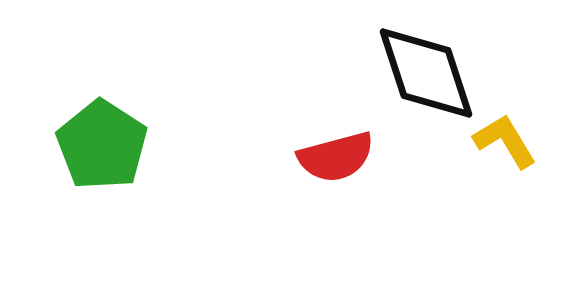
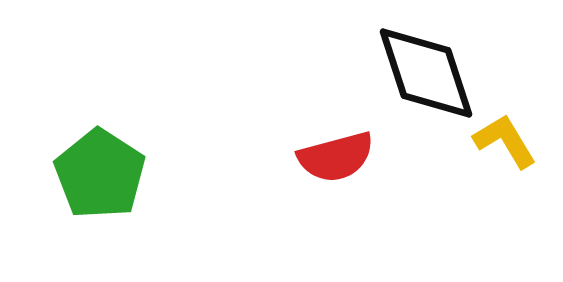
green pentagon: moved 2 px left, 29 px down
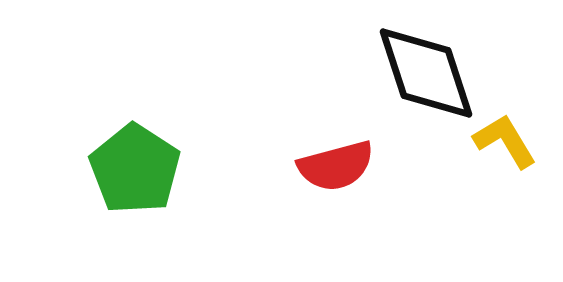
red semicircle: moved 9 px down
green pentagon: moved 35 px right, 5 px up
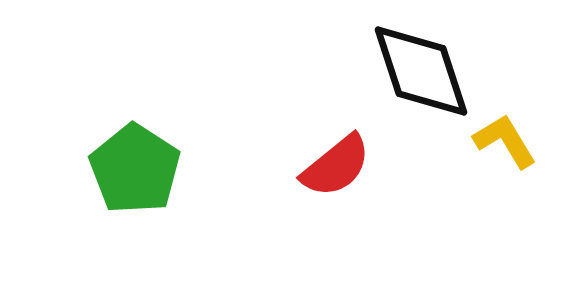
black diamond: moved 5 px left, 2 px up
red semicircle: rotated 24 degrees counterclockwise
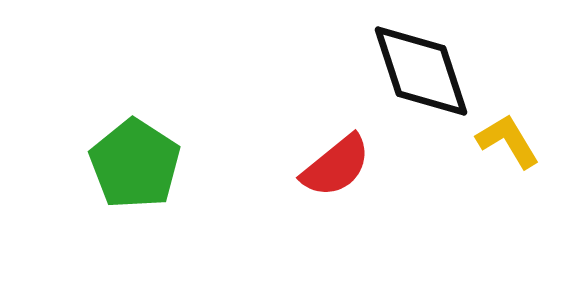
yellow L-shape: moved 3 px right
green pentagon: moved 5 px up
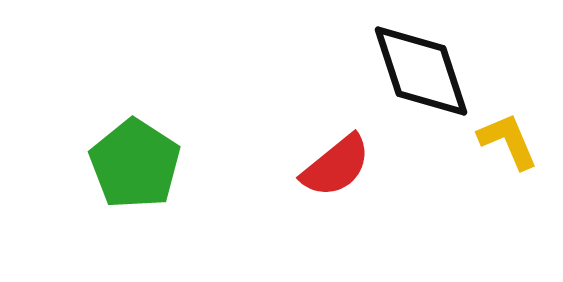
yellow L-shape: rotated 8 degrees clockwise
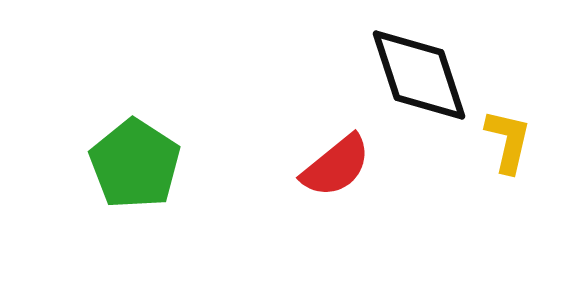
black diamond: moved 2 px left, 4 px down
yellow L-shape: rotated 36 degrees clockwise
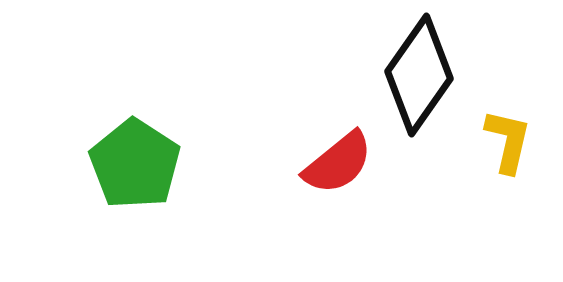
black diamond: rotated 53 degrees clockwise
red semicircle: moved 2 px right, 3 px up
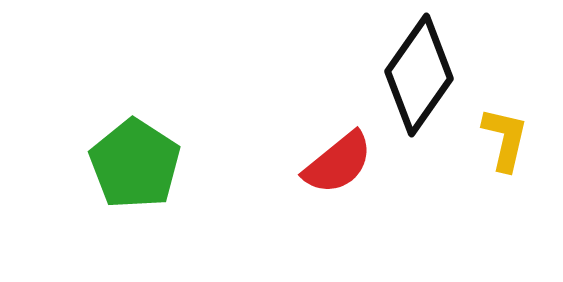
yellow L-shape: moved 3 px left, 2 px up
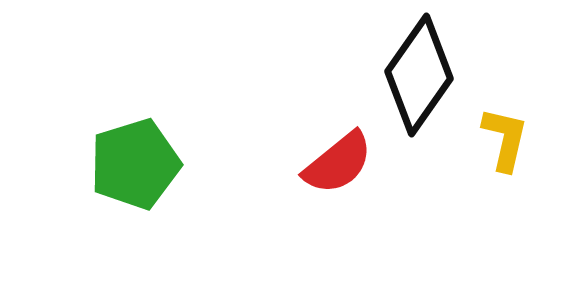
green pentagon: rotated 22 degrees clockwise
